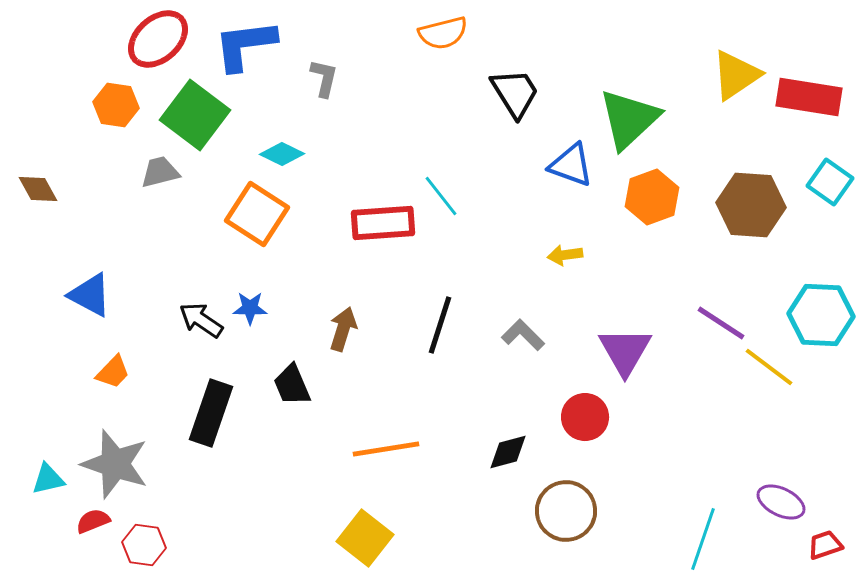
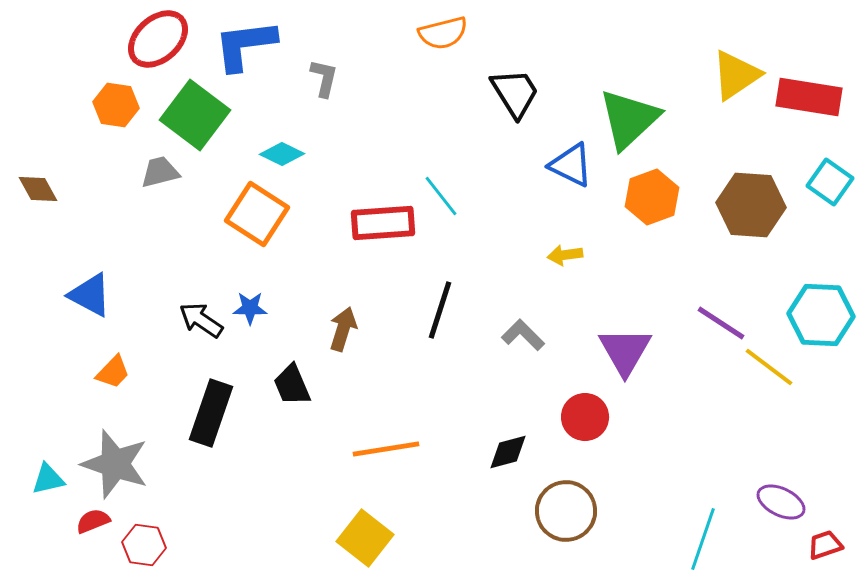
blue triangle at (571, 165): rotated 6 degrees clockwise
black line at (440, 325): moved 15 px up
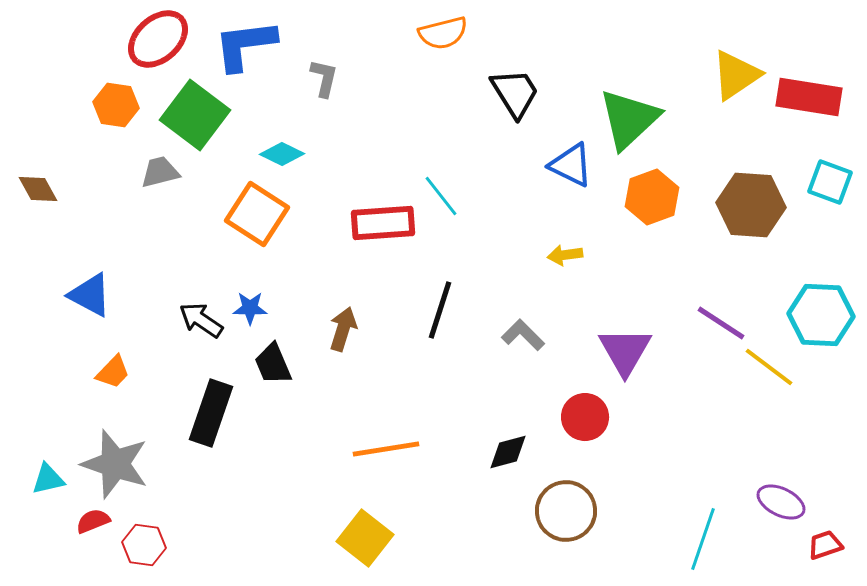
cyan square at (830, 182): rotated 15 degrees counterclockwise
black trapezoid at (292, 385): moved 19 px left, 21 px up
